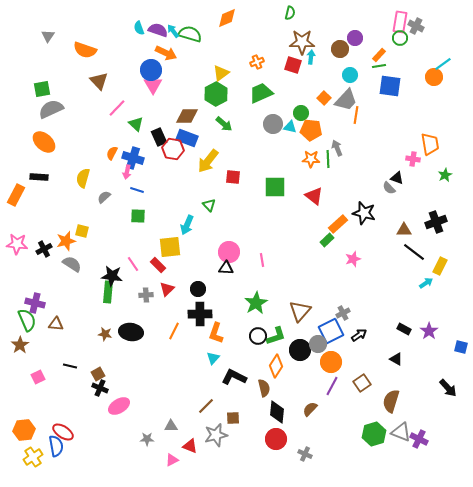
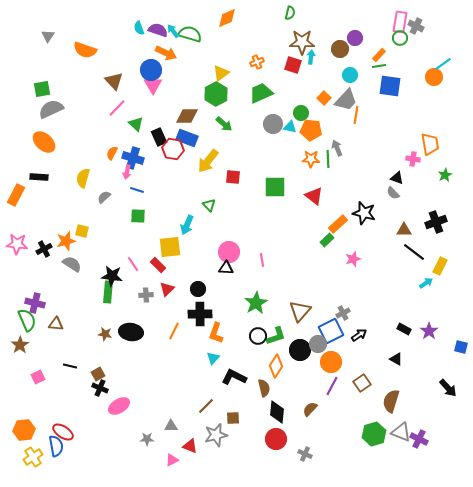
brown triangle at (99, 81): moved 15 px right
gray semicircle at (389, 188): moved 4 px right, 5 px down
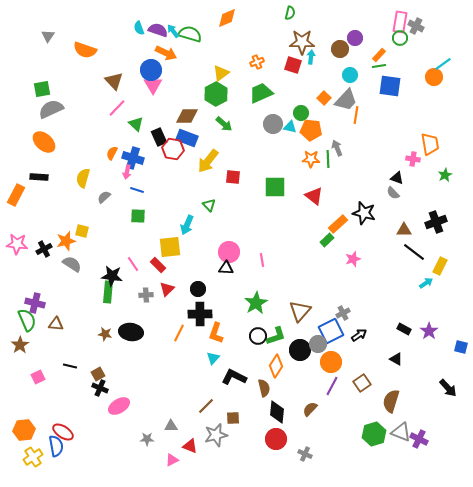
orange line at (174, 331): moved 5 px right, 2 px down
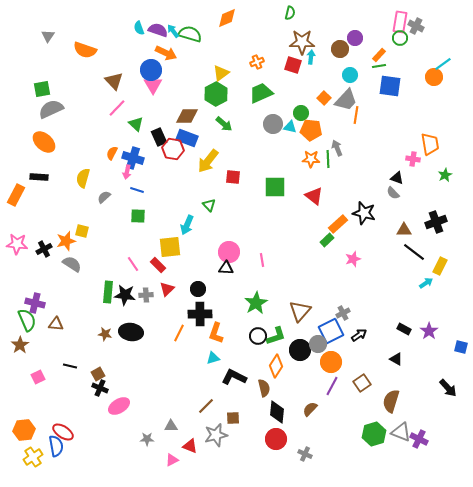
black star at (112, 276): moved 13 px right, 19 px down
cyan triangle at (213, 358): rotated 32 degrees clockwise
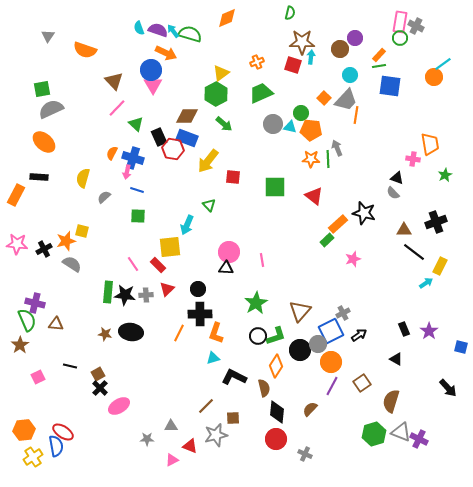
black rectangle at (404, 329): rotated 40 degrees clockwise
black cross at (100, 388): rotated 21 degrees clockwise
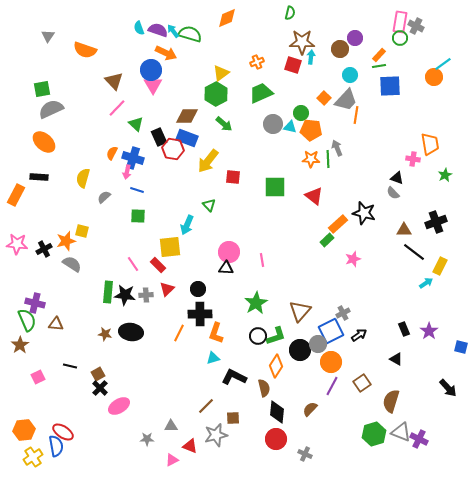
blue square at (390, 86): rotated 10 degrees counterclockwise
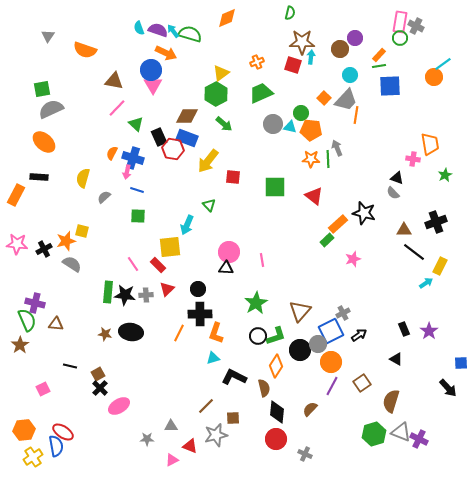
brown triangle at (114, 81): rotated 36 degrees counterclockwise
blue square at (461, 347): moved 16 px down; rotated 16 degrees counterclockwise
pink square at (38, 377): moved 5 px right, 12 px down
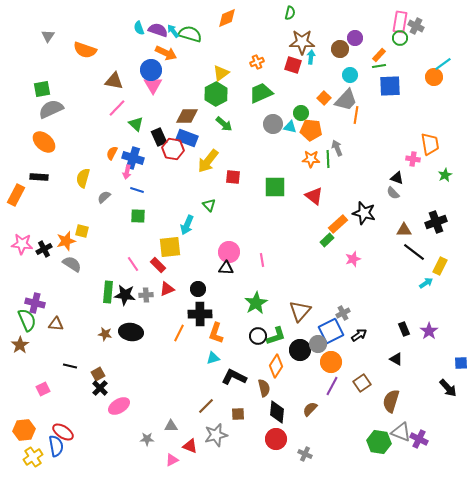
pink star at (17, 244): moved 5 px right
red triangle at (167, 289): rotated 21 degrees clockwise
brown square at (233, 418): moved 5 px right, 4 px up
green hexagon at (374, 434): moved 5 px right, 8 px down; rotated 25 degrees clockwise
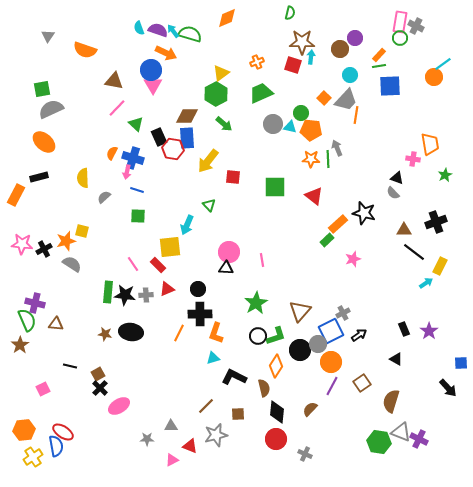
blue rectangle at (187, 138): rotated 65 degrees clockwise
black rectangle at (39, 177): rotated 18 degrees counterclockwise
yellow semicircle at (83, 178): rotated 18 degrees counterclockwise
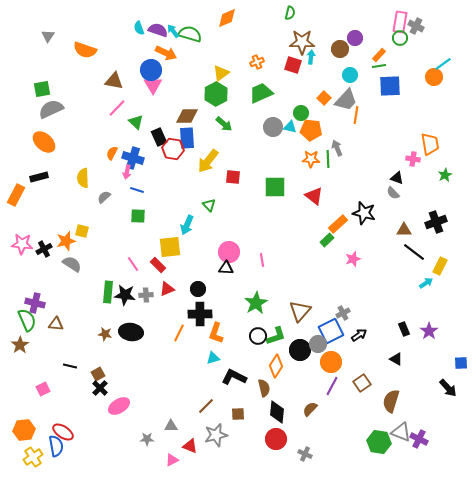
green triangle at (136, 124): moved 2 px up
gray circle at (273, 124): moved 3 px down
